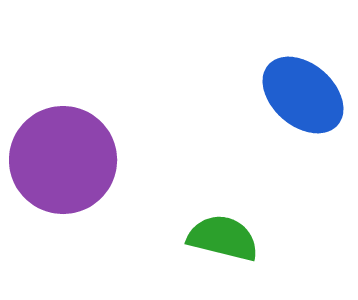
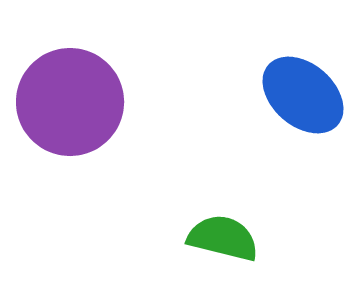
purple circle: moved 7 px right, 58 px up
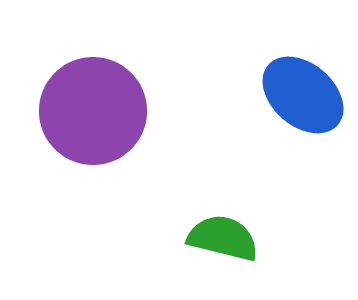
purple circle: moved 23 px right, 9 px down
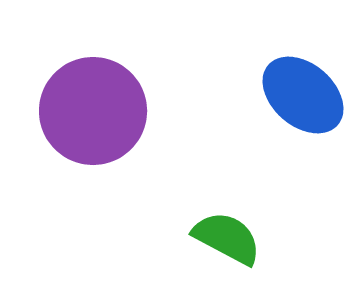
green semicircle: moved 4 px right; rotated 14 degrees clockwise
